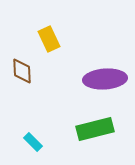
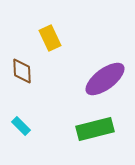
yellow rectangle: moved 1 px right, 1 px up
purple ellipse: rotated 33 degrees counterclockwise
cyan rectangle: moved 12 px left, 16 px up
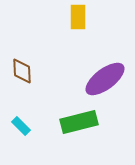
yellow rectangle: moved 28 px right, 21 px up; rotated 25 degrees clockwise
green rectangle: moved 16 px left, 7 px up
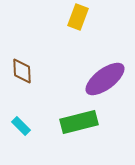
yellow rectangle: rotated 20 degrees clockwise
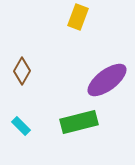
brown diamond: rotated 32 degrees clockwise
purple ellipse: moved 2 px right, 1 px down
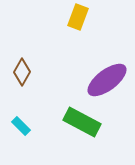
brown diamond: moved 1 px down
green rectangle: moved 3 px right; rotated 42 degrees clockwise
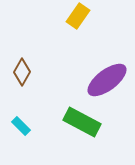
yellow rectangle: moved 1 px up; rotated 15 degrees clockwise
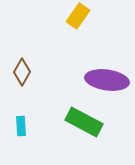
purple ellipse: rotated 45 degrees clockwise
green rectangle: moved 2 px right
cyan rectangle: rotated 42 degrees clockwise
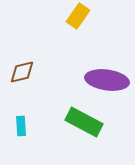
brown diamond: rotated 48 degrees clockwise
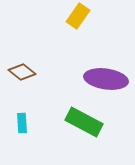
brown diamond: rotated 52 degrees clockwise
purple ellipse: moved 1 px left, 1 px up
cyan rectangle: moved 1 px right, 3 px up
